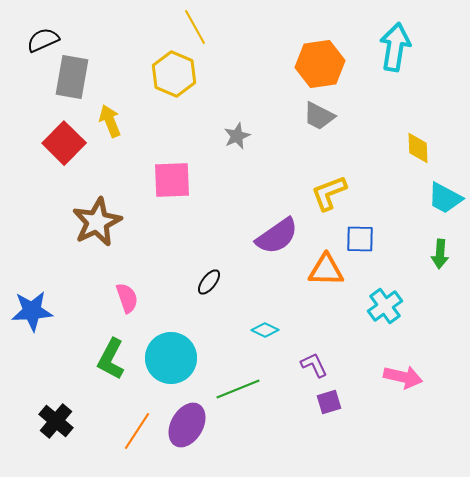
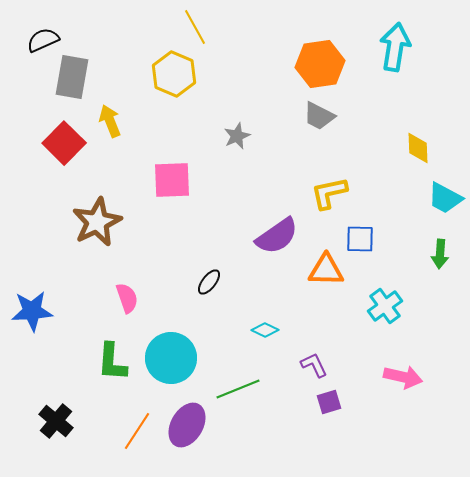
yellow L-shape: rotated 9 degrees clockwise
green L-shape: moved 1 px right, 3 px down; rotated 24 degrees counterclockwise
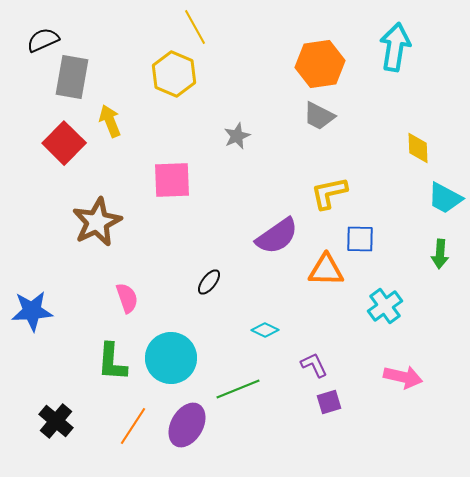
orange line: moved 4 px left, 5 px up
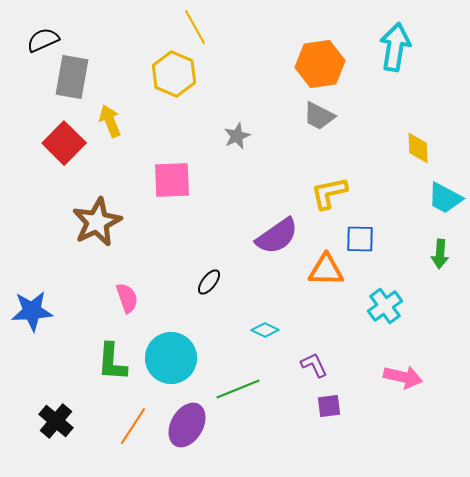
purple square: moved 4 px down; rotated 10 degrees clockwise
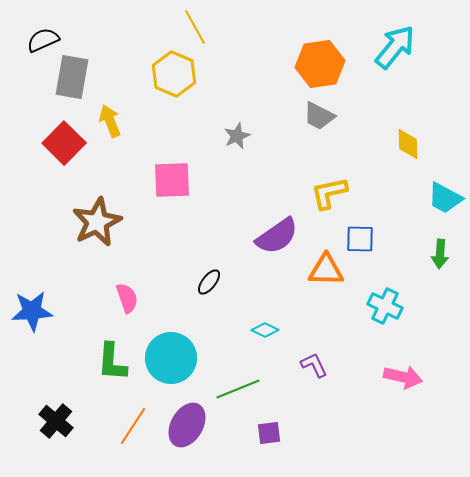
cyan arrow: rotated 30 degrees clockwise
yellow diamond: moved 10 px left, 4 px up
cyan cross: rotated 28 degrees counterclockwise
purple square: moved 60 px left, 27 px down
